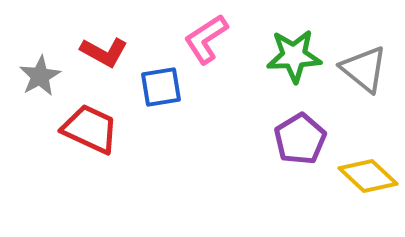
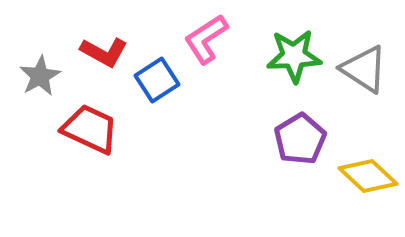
gray triangle: rotated 6 degrees counterclockwise
blue square: moved 4 px left, 7 px up; rotated 24 degrees counterclockwise
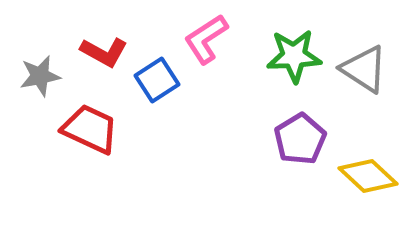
gray star: rotated 18 degrees clockwise
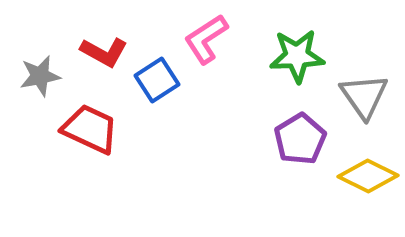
green star: moved 3 px right
gray triangle: moved 27 px down; rotated 22 degrees clockwise
yellow diamond: rotated 16 degrees counterclockwise
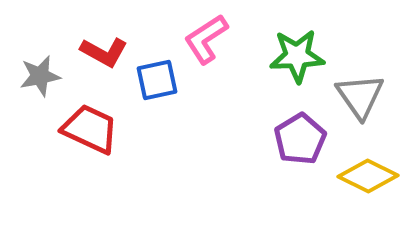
blue square: rotated 21 degrees clockwise
gray triangle: moved 4 px left
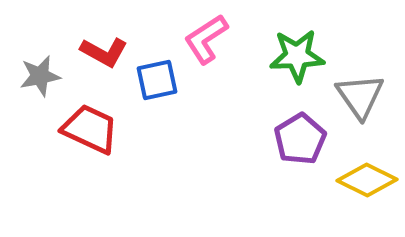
yellow diamond: moved 1 px left, 4 px down
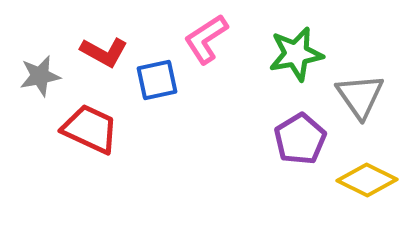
green star: moved 1 px left, 2 px up; rotated 8 degrees counterclockwise
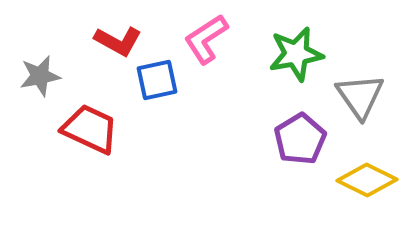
red L-shape: moved 14 px right, 11 px up
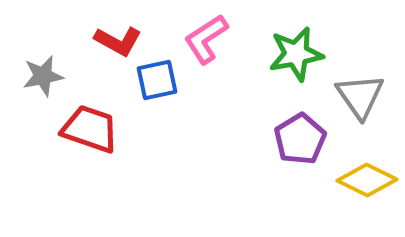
gray star: moved 3 px right
red trapezoid: rotated 6 degrees counterclockwise
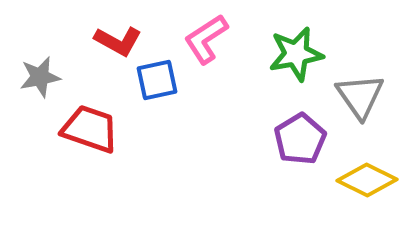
gray star: moved 3 px left, 1 px down
